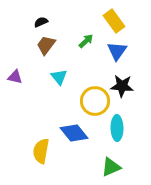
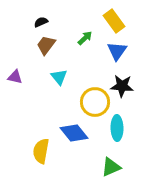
green arrow: moved 1 px left, 3 px up
yellow circle: moved 1 px down
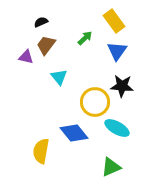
purple triangle: moved 11 px right, 20 px up
cyan ellipse: rotated 60 degrees counterclockwise
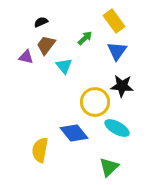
cyan triangle: moved 5 px right, 11 px up
yellow semicircle: moved 1 px left, 1 px up
green triangle: moved 2 px left; rotated 20 degrees counterclockwise
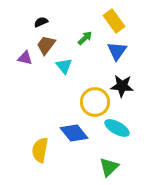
purple triangle: moved 1 px left, 1 px down
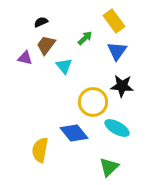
yellow circle: moved 2 px left
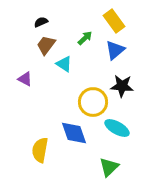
blue triangle: moved 2 px left, 1 px up; rotated 15 degrees clockwise
purple triangle: moved 21 px down; rotated 14 degrees clockwise
cyan triangle: moved 2 px up; rotated 18 degrees counterclockwise
blue diamond: rotated 20 degrees clockwise
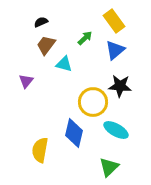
cyan triangle: rotated 18 degrees counterclockwise
purple triangle: moved 1 px right, 2 px down; rotated 42 degrees clockwise
black star: moved 2 px left
cyan ellipse: moved 1 px left, 2 px down
blue diamond: rotated 32 degrees clockwise
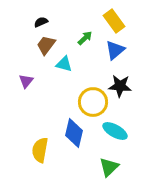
cyan ellipse: moved 1 px left, 1 px down
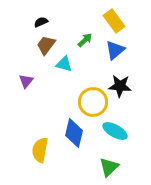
green arrow: moved 2 px down
